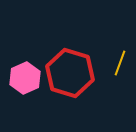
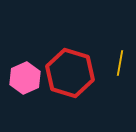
yellow line: rotated 10 degrees counterclockwise
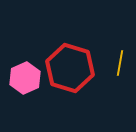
red hexagon: moved 5 px up
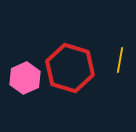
yellow line: moved 3 px up
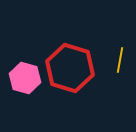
pink hexagon: rotated 20 degrees counterclockwise
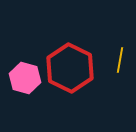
red hexagon: rotated 9 degrees clockwise
